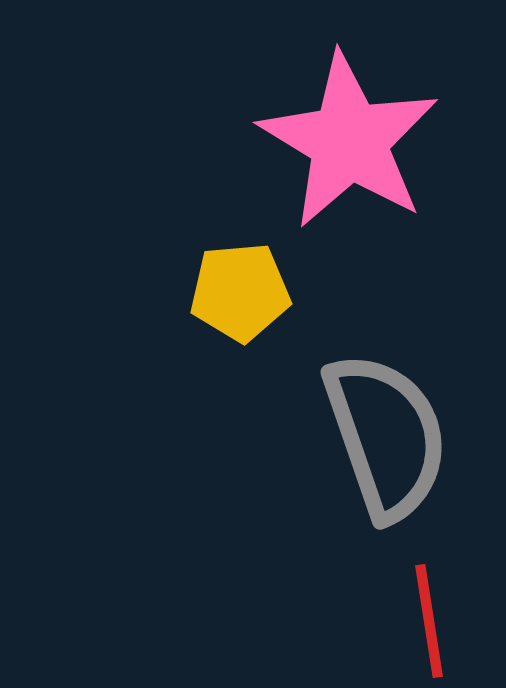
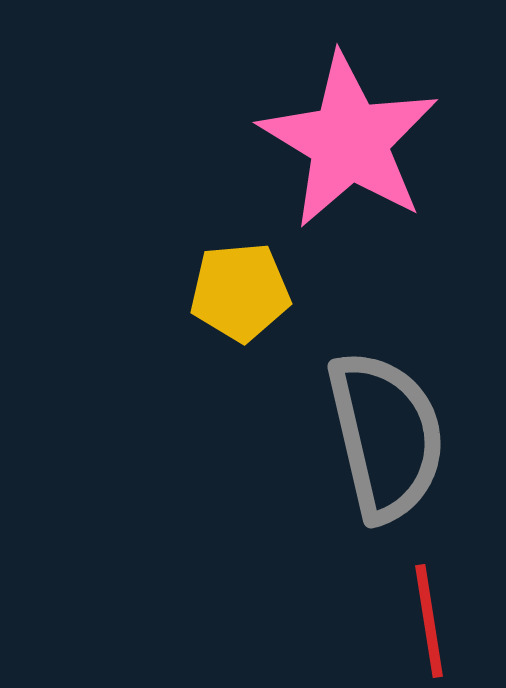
gray semicircle: rotated 6 degrees clockwise
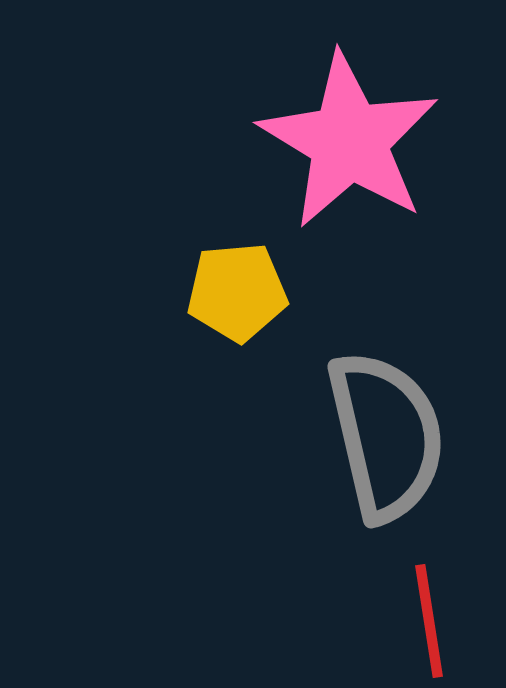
yellow pentagon: moved 3 px left
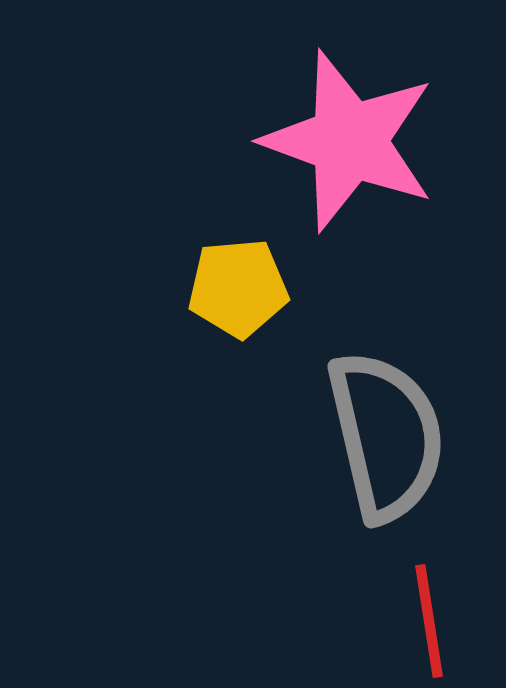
pink star: rotated 11 degrees counterclockwise
yellow pentagon: moved 1 px right, 4 px up
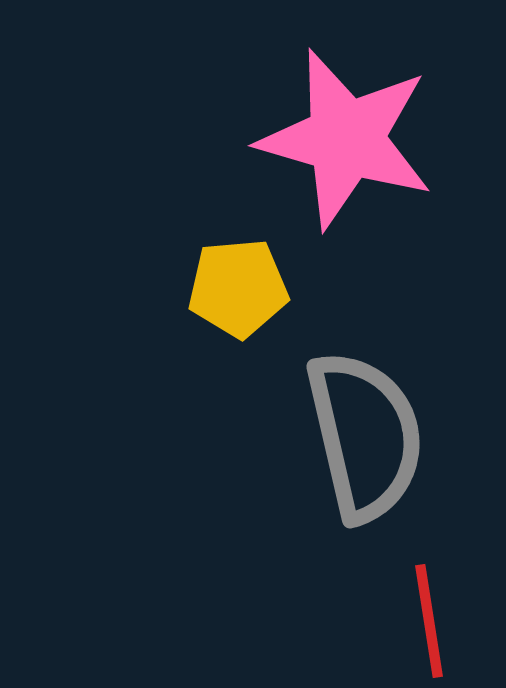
pink star: moved 3 px left, 2 px up; rotated 4 degrees counterclockwise
gray semicircle: moved 21 px left
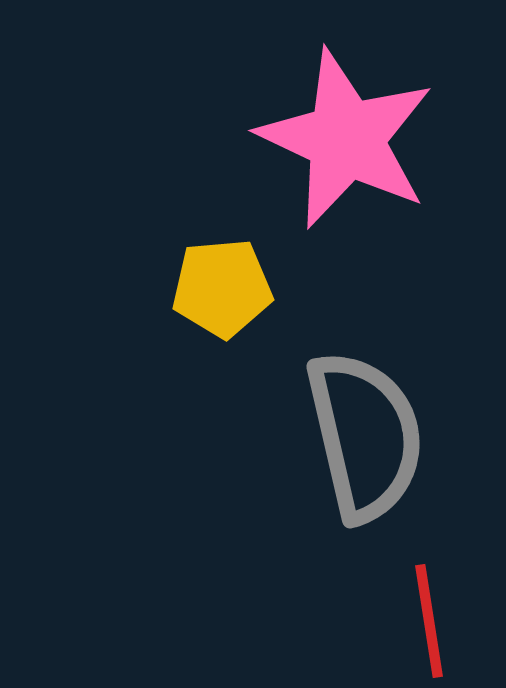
pink star: rotated 9 degrees clockwise
yellow pentagon: moved 16 px left
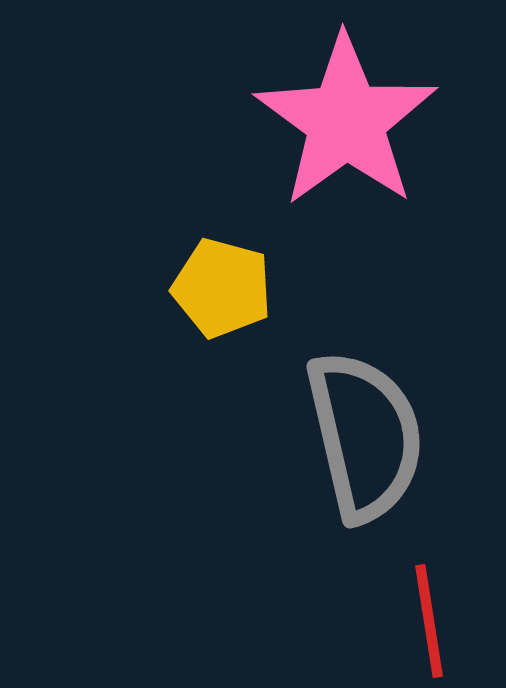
pink star: moved 18 px up; rotated 11 degrees clockwise
yellow pentagon: rotated 20 degrees clockwise
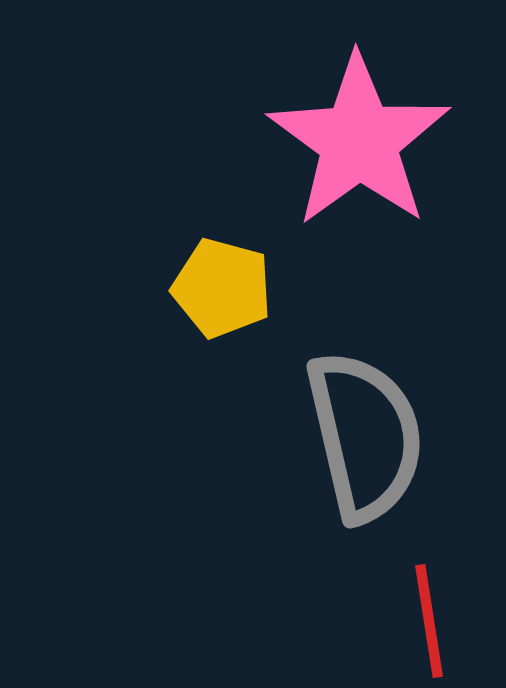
pink star: moved 13 px right, 20 px down
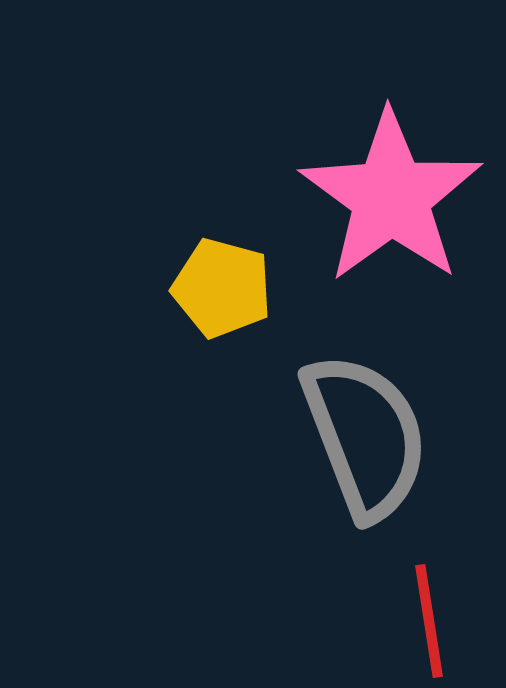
pink star: moved 32 px right, 56 px down
gray semicircle: rotated 8 degrees counterclockwise
